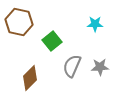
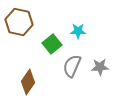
cyan star: moved 17 px left, 7 px down
green square: moved 3 px down
brown diamond: moved 2 px left, 4 px down; rotated 10 degrees counterclockwise
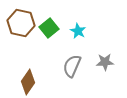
brown hexagon: moved 2 px right, 1 px down
cyan star: rotated 28 degrees clockwise
green square: moved 3 px left, 16 px up
gray star: moved 5 px right, 5 px up
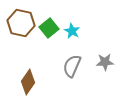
cyan star: moved 6 px left
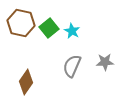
brown diamond: moved 2 px left
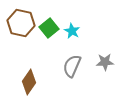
brown diamond: moved 3 px right
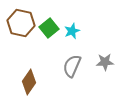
cyan star: rotated 21 degrees clockwise
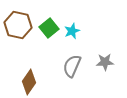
brown hexagon: moved 3 px left, 2 px down
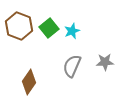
brown hexagon: moved 1 px right, 1 px down; rotated 8 degrees clockwise
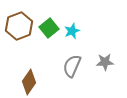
brown hexagon: rotated 20 degrees clockwise
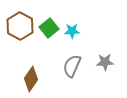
brown hexagon: moved 1 px right; rotated 12 degrees counterclockwise
cyan star: rotated 21 degrees clockwise
brown diamond: moved 2 px right, 3 px up
